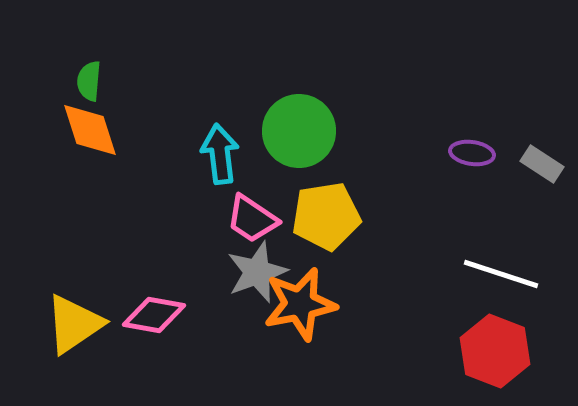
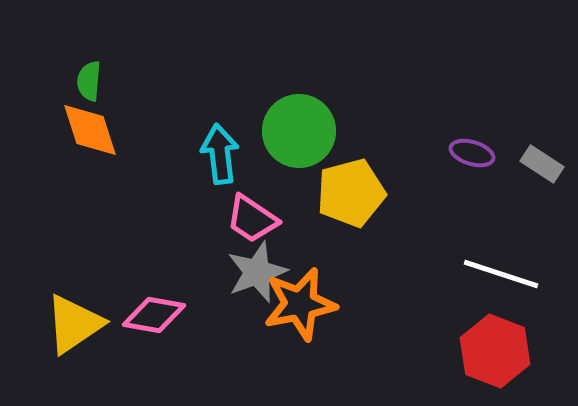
purple ellipse: rotated 9 degrees clockwise
yellow pentagon: moved 25 px right, 23 px up; rotated 6 degrees counterclockwise
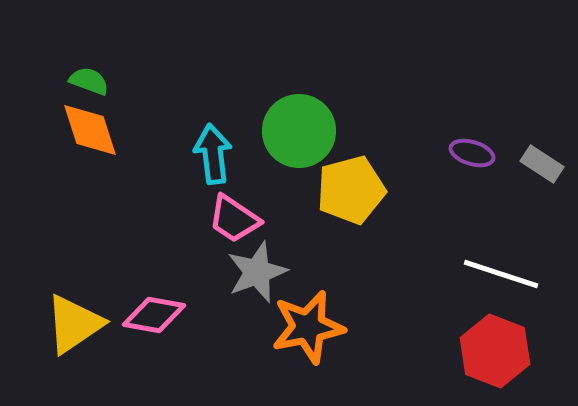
green semicircle: rotated 105 degrees clockwise
cyan arrow: moved 7 px left
yellow pentagon: moved 3 px up
pink trapezoid: moved 18 px left
orange star: moved 8 px right, 23 px down
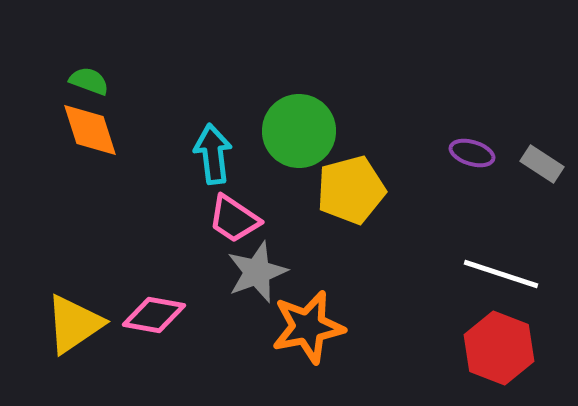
red hexagon: moved 4 px right, 3 px up
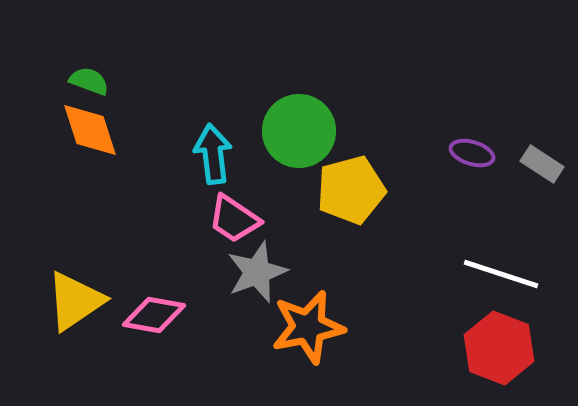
yellow triangle: moved 1 px right, 23 px up
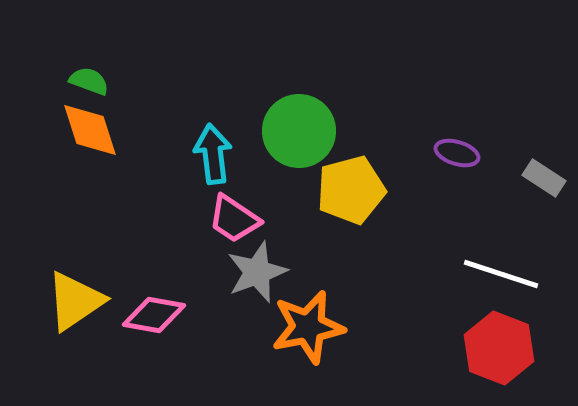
purple ellipse: moved 15 px left
gray rectangle: moved 2 px right, 14 px down
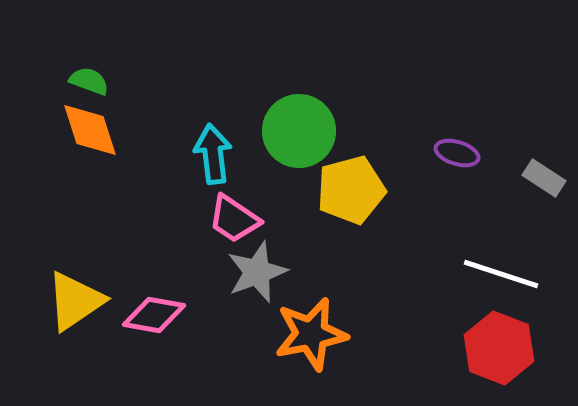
orange star: moved 3 px right, 7 px down
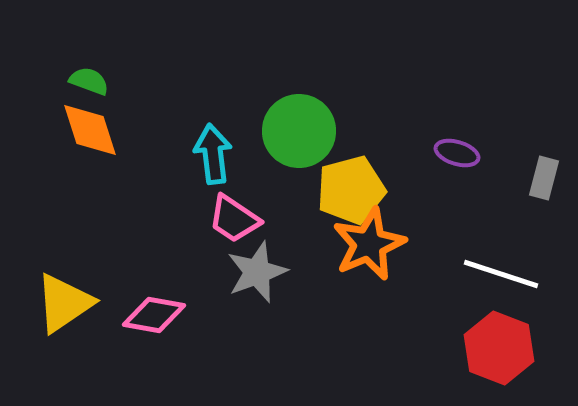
gray rectangle: rotated 72 degrees clockwise
yellow triangle: moved 11 px left, 2 px down
orange star: moved 58 px right, 90 px up; rotated 12 degrees counterclockwise
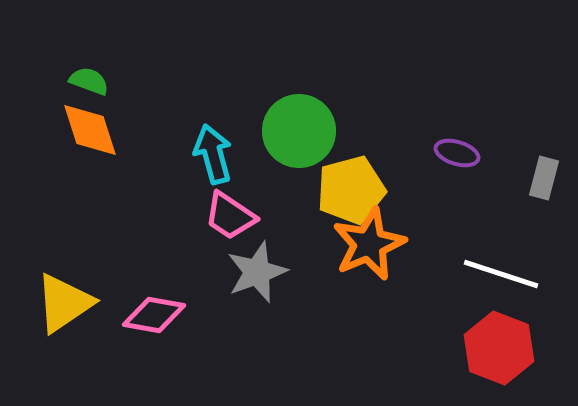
cyan arrow: rotated 8 degrees counterclockwise
pink trapezoid: moved 4 px left, 3 px up
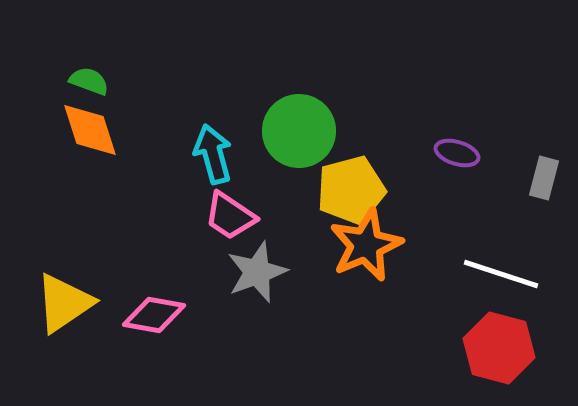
orange star: moved 3 px left, 1 px down
red hexagon: rotated 6 degrees counterclockwise
